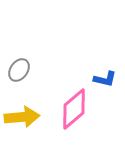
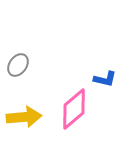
gray ellipse: moved 1 px left, 5 px up
yellow arrow: moved 2 px right
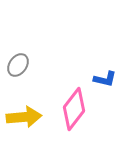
pink diamond: rotated 12 degrees counterclockwise
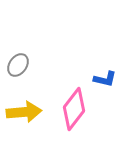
yellow arrow: moved 5 px up
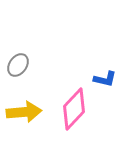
pink diamond: rotated 6 degrees clockwise
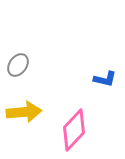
pink diamond: moved 21 px down
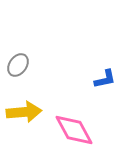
blue L-shape: rotated 25 degrees counterclockwise
pink diamond: rotated 72 degrees counterclockwise
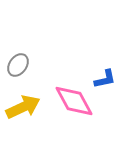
yellow arrow: moved 1 px left, 5 px up; rotated 20 degrees counterclockwise
pink diamond: moved 29 px up
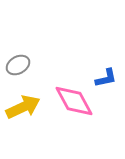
gray ellipse: rotated 25 degrees clockwise
blue L-shape: moved 1 px right, 1 px up
